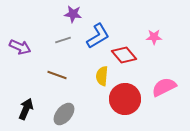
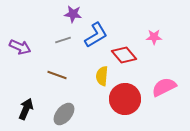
blue L-shape: moved 2 px left, 1 px up
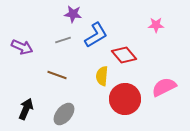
pink star: moved 2 px right, 12 px up
purple arrow: moved 2 px right
